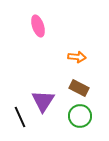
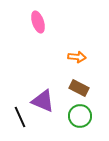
pink ellipse: moved 4 px up
purple triangle: rotated 40 degrees counterclockwise
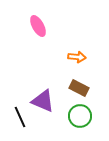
pink ellipse: moved 4 px down; rotated 10 degrees counterclockwise
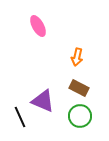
orange arrow: rotated 96 degrees clockwise
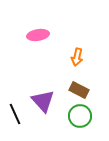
pink ellipse: moved 9 px down; rotated 70 degrees counterclockwise
brown rectangle: moved 2 px down
purple triangle: rotated 25 degrees clockwise
black line: moved 5 px left, 3 px up
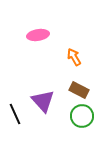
orange arrow: moved 3 px left; rotated 138 degrees clockwise
green circle: moved 2 px right
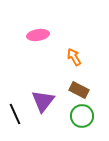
purple triangle: rotated 20 degrees clockwise
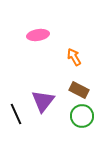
black line: moved 1 px right
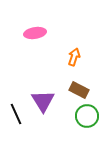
pink ellipse: moved 3 px left, 2 px up
orange arrow: rotated 48 degrees clockwise
purple triangle: rotated 10 degrees counterclockwise
green circle: moved 5 px right
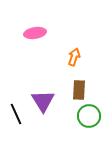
brown rectangle: rotated 66 degrees clockwise
green circle: moved 2 px right
